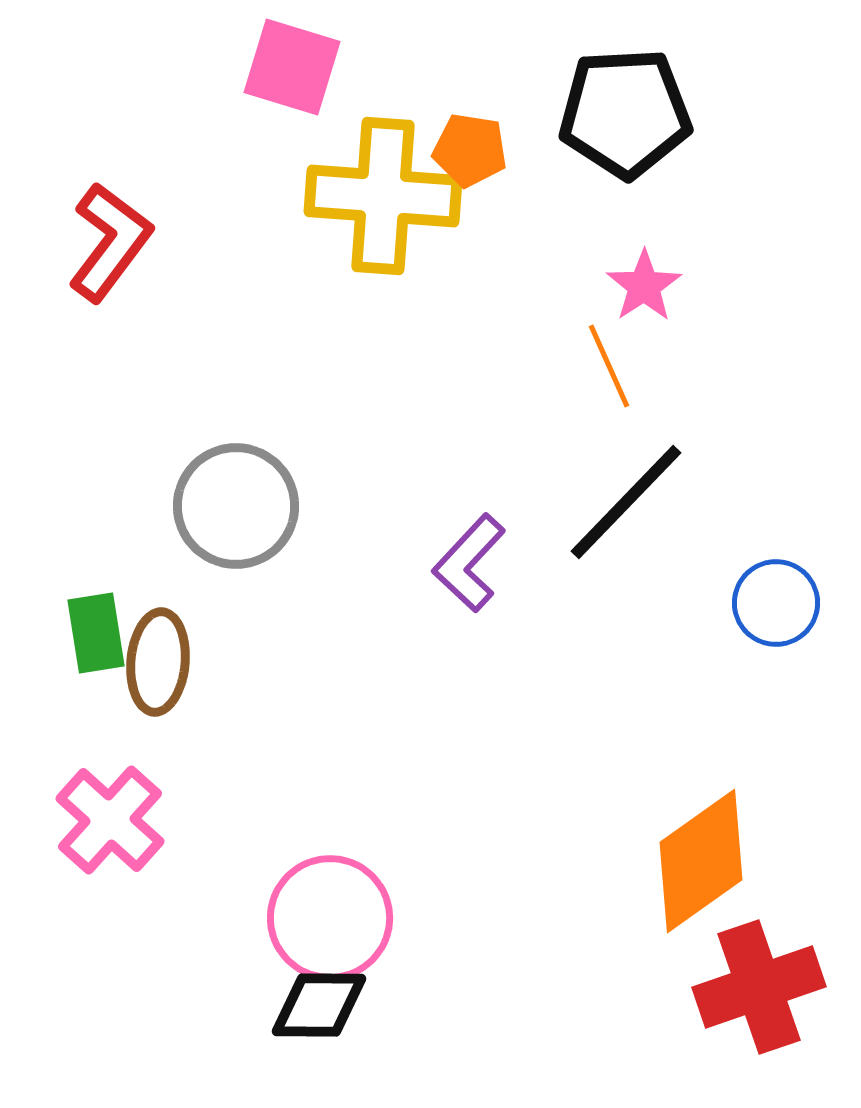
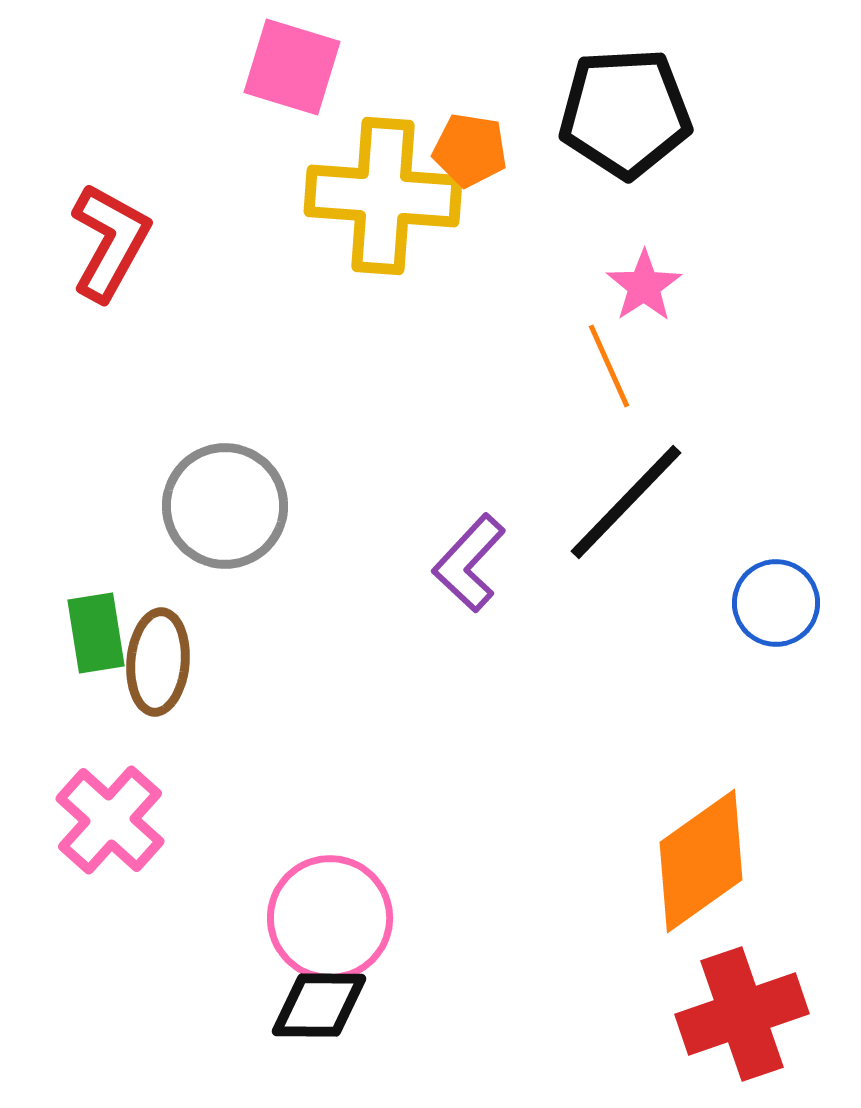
red L-shape: rotated 8 degrees counterclockwise
gray circle: moved 11 px left
red cross: moved 17 px left, 27 px down
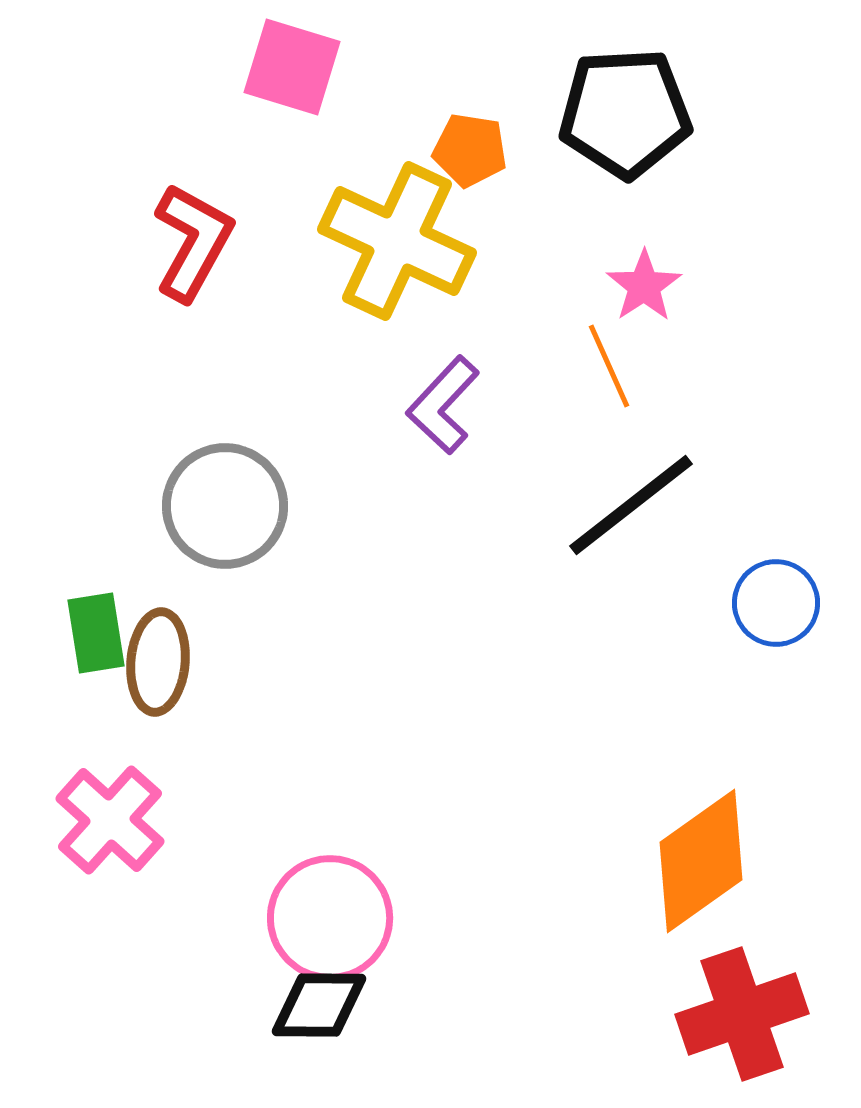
yellow cross: moved 14 px right, 45 px down; rotated 21 degrees clockwise
red L-shape: moved 83 px right
black line: moved 5 px right, 3 px down; rotated 8 degrees clockwise
purple L-shape: moved 26 px left, 158 px up
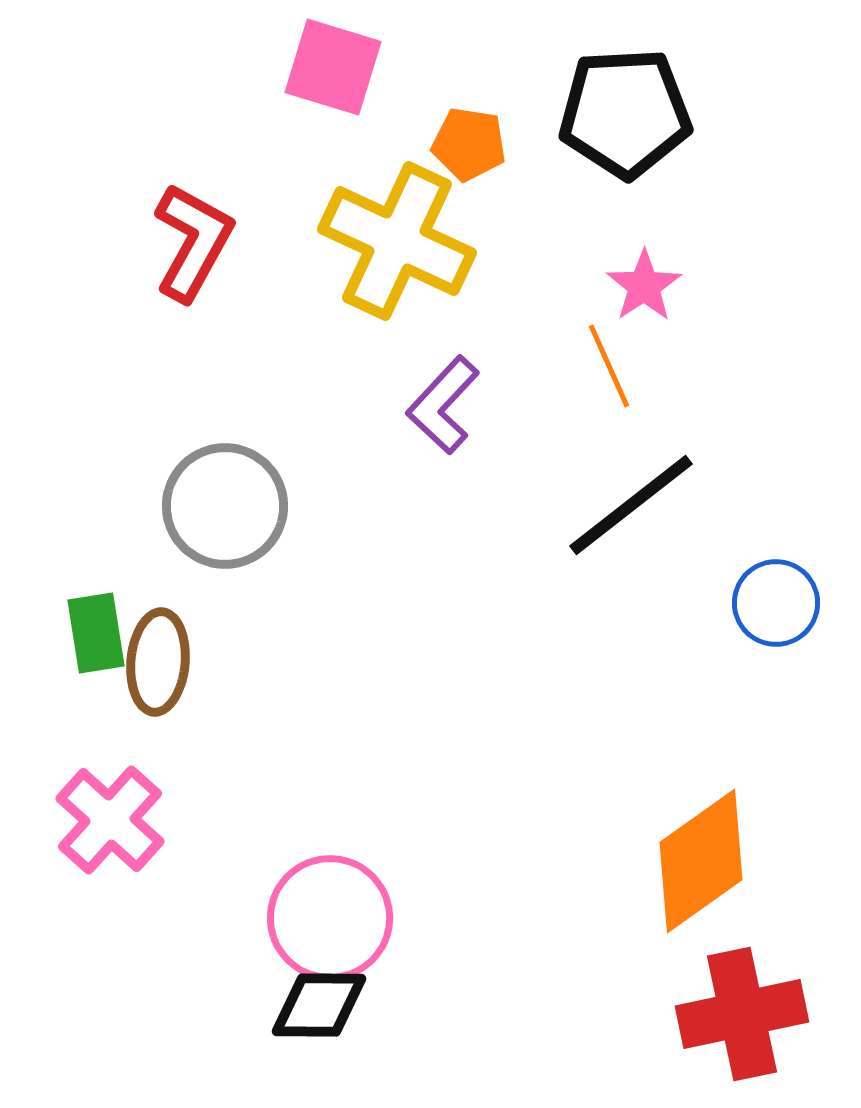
pink square: moved 41 px right
orange pentagon: moved 1 px left, 6 px up
red cross: rotated 7 degrees clockwise
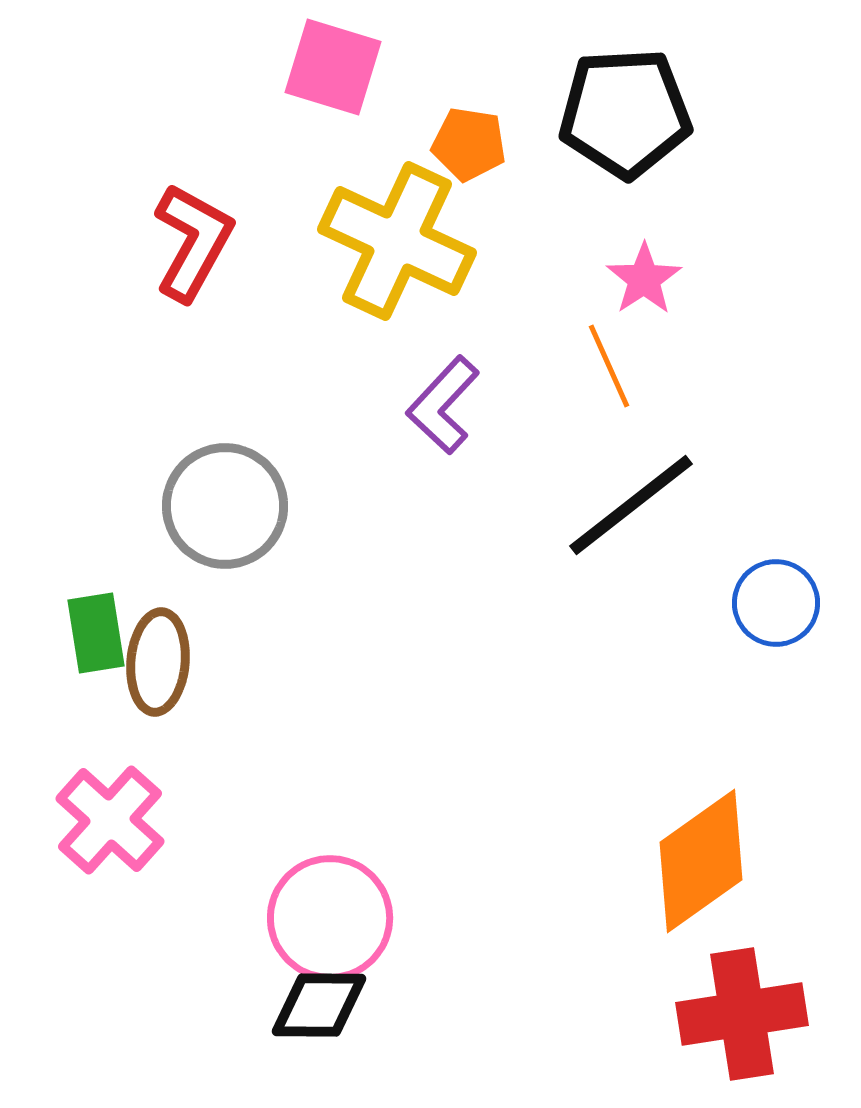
pink star: moved 7 px up
red cross: rotated 3 degrees clockwise
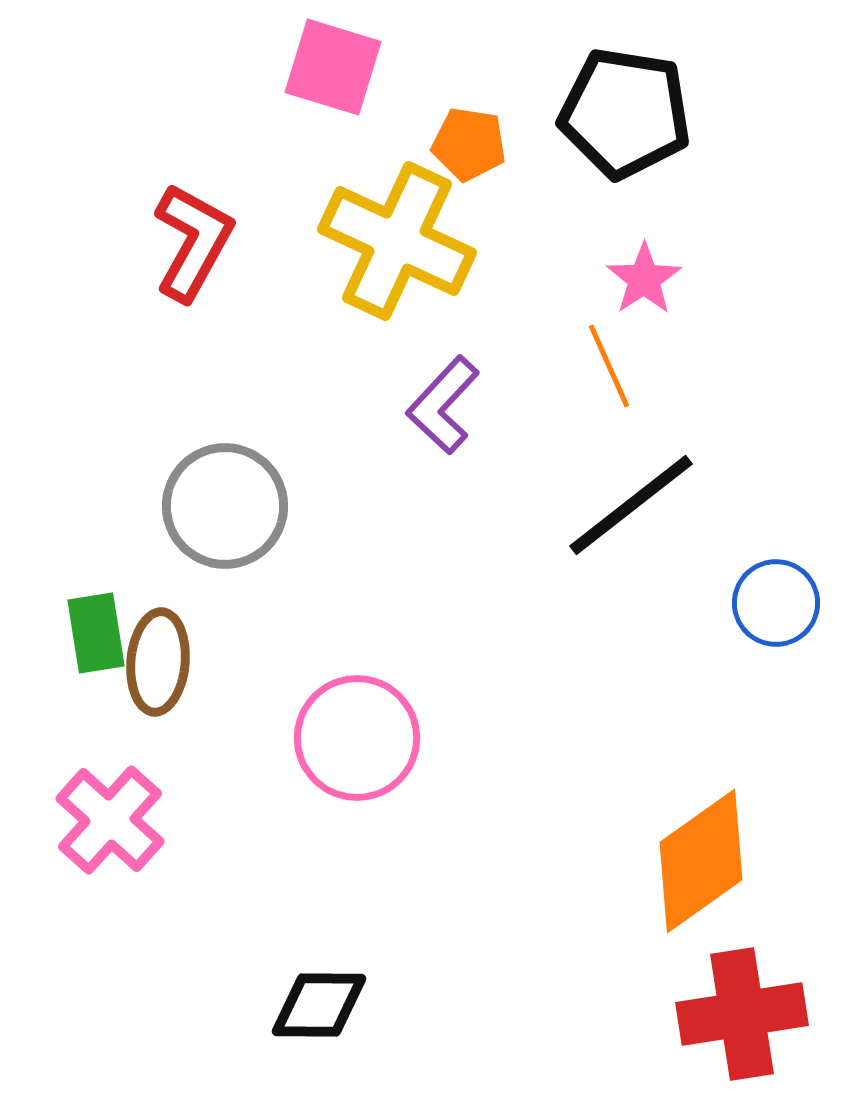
black pentagon: rotated 12 degrees clockwise
pink circle: moved 27 px right, 180 px up
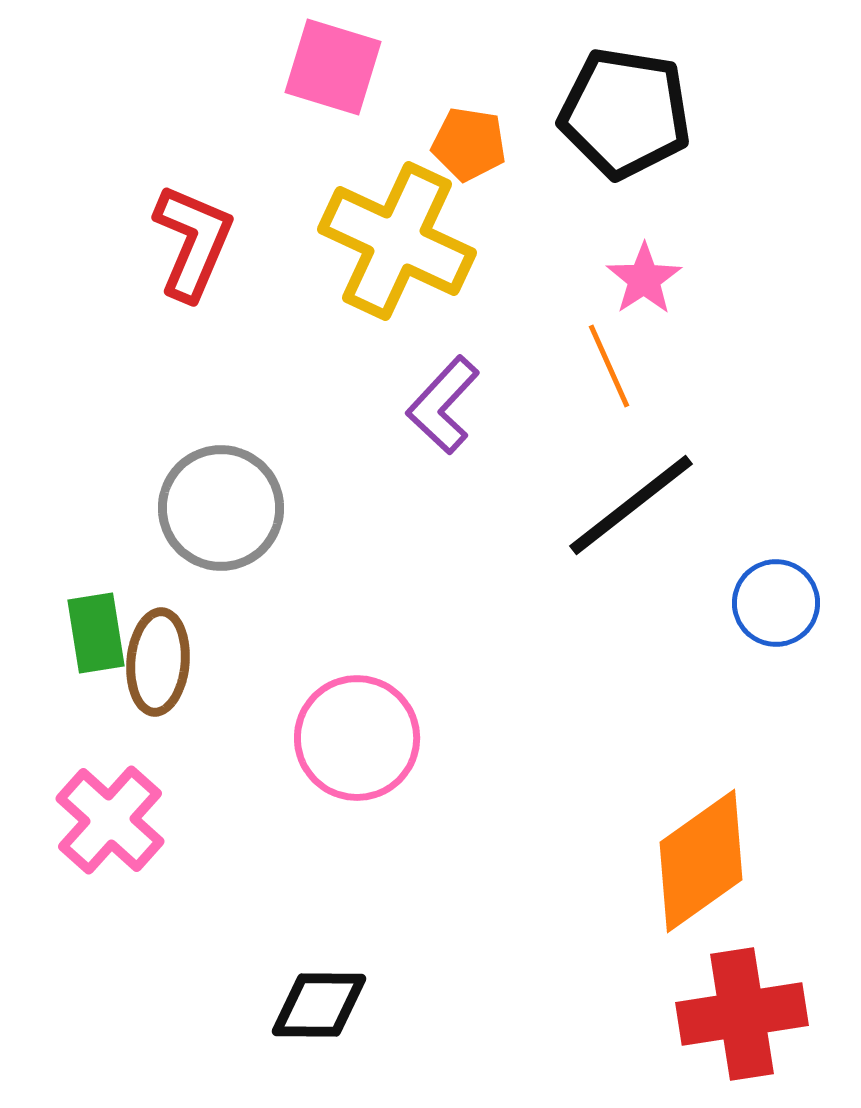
red L-shape: rotated 6 degrees counterclockwise
gray circle: moved 4 px left, 2 px down
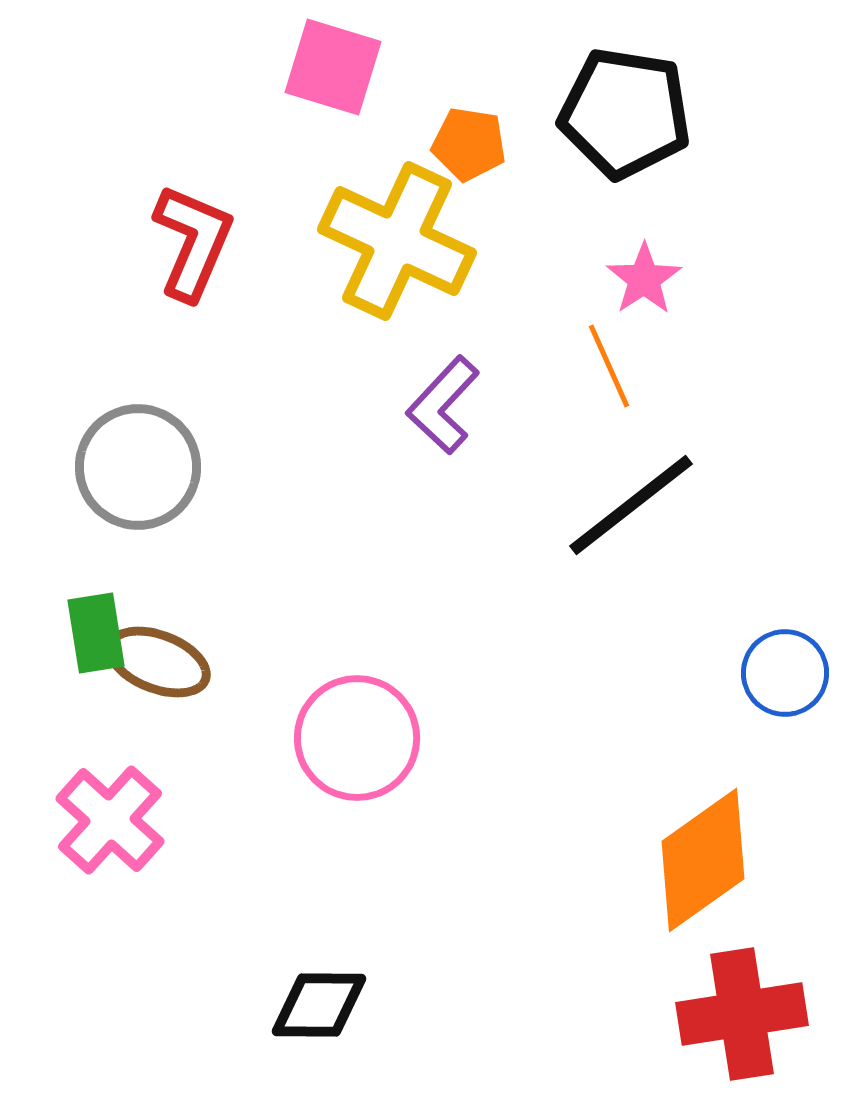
gray circle: moved 83 px left, 41 px up
blue circle: moved 9 px right, 70 px down
brown ellipse: rotated 74 degrees counterclockwise
orange diamond: moved 2 px right, 1 px up
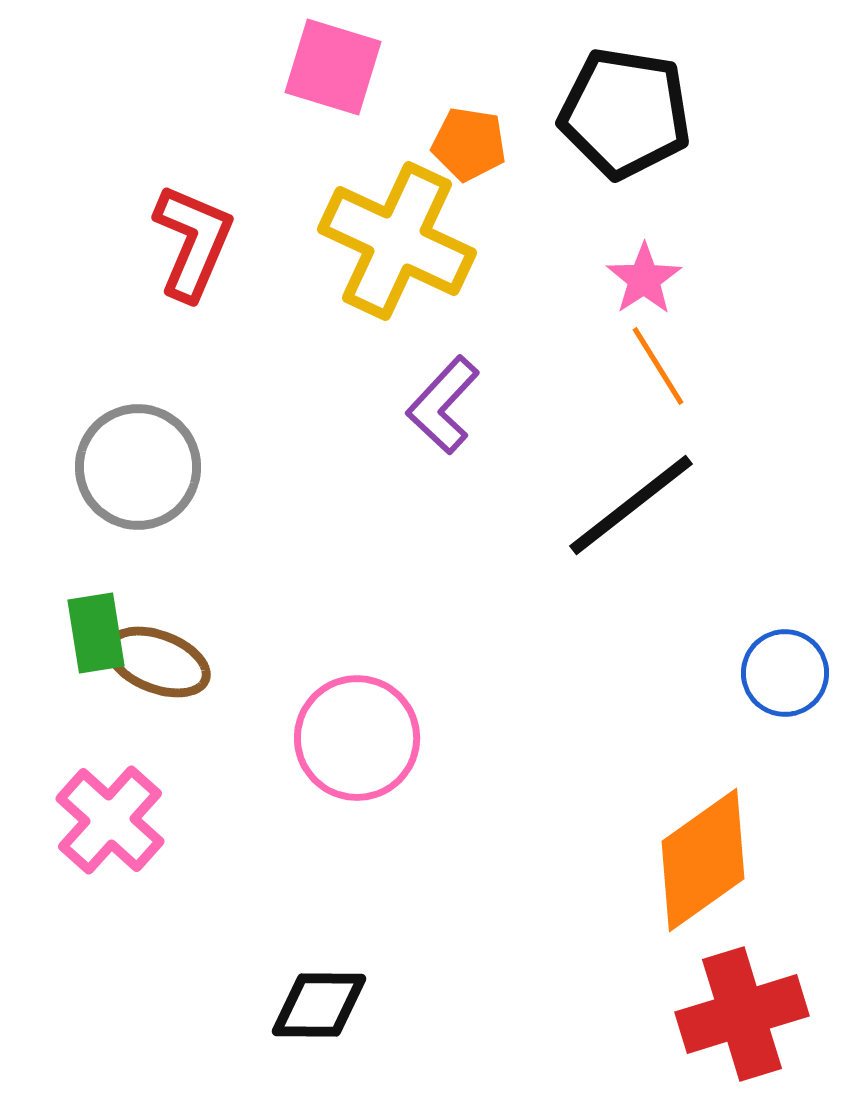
orange line: moved 49 px right; rotated 8 degrees counterclockwise
red cross: rotated 8 degrees counterclockwise
